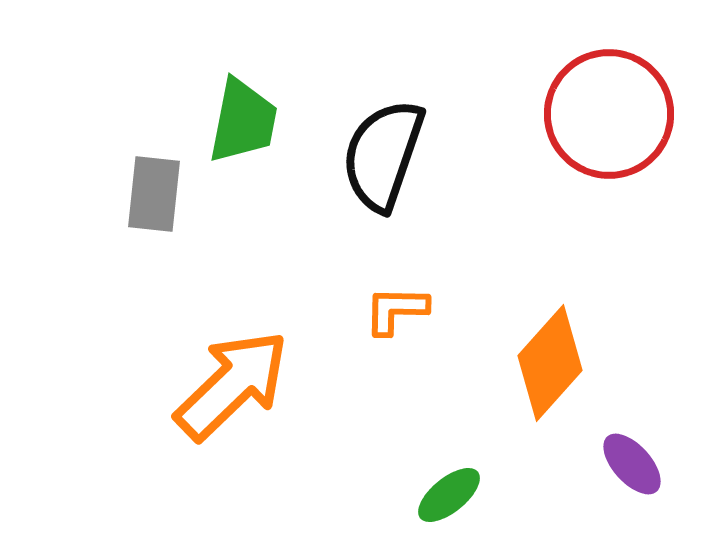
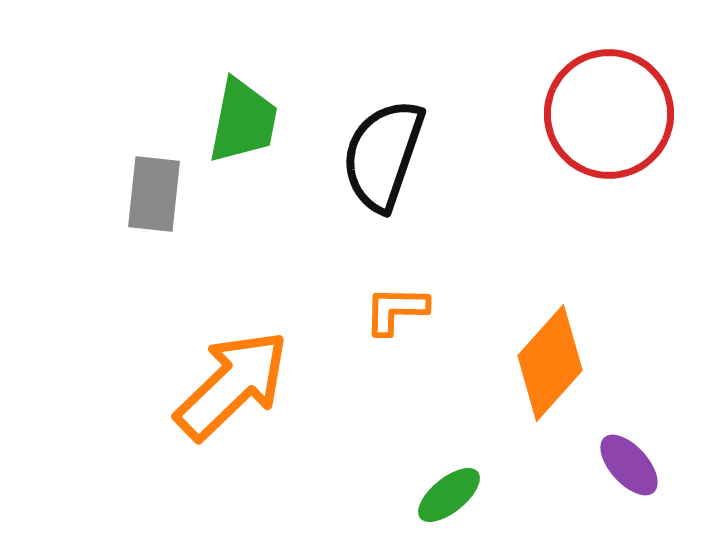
purple ellipse: moved 3 px left, 1 px down
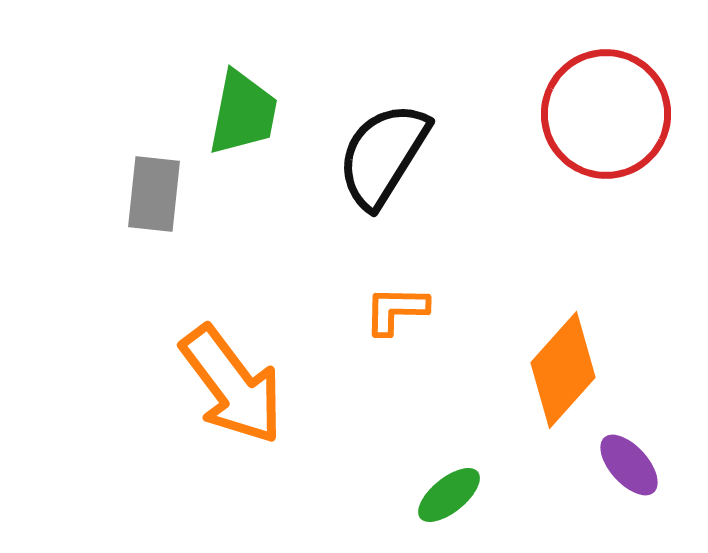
red circle: moved 3 px left
green trapezoid: moved 8 px up
black semicircle: rotated 13 degrees clockwise
orange diamond: moved 13 px right, 7 px down
orange arrow: rotated 97 degrees clockwise
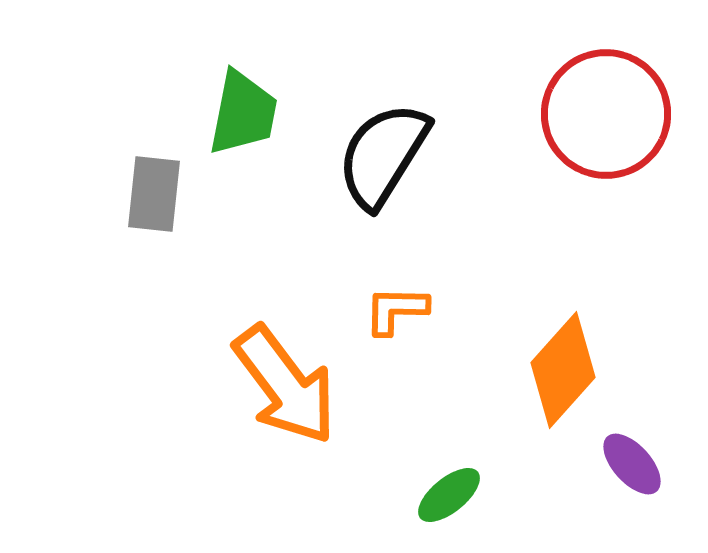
orange arrow: moved 53 px right
purple ellipse: moved 3 px right, 1 px up
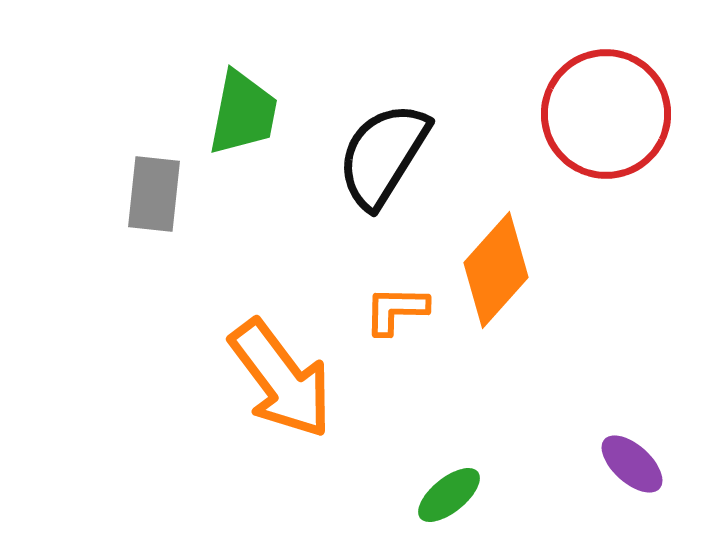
orange diamond: moved 67 px left, 100 px up
orange arrow: moved 4 px left, 6 px up
purple ellipse: rotated 6 degrees counterclockwise
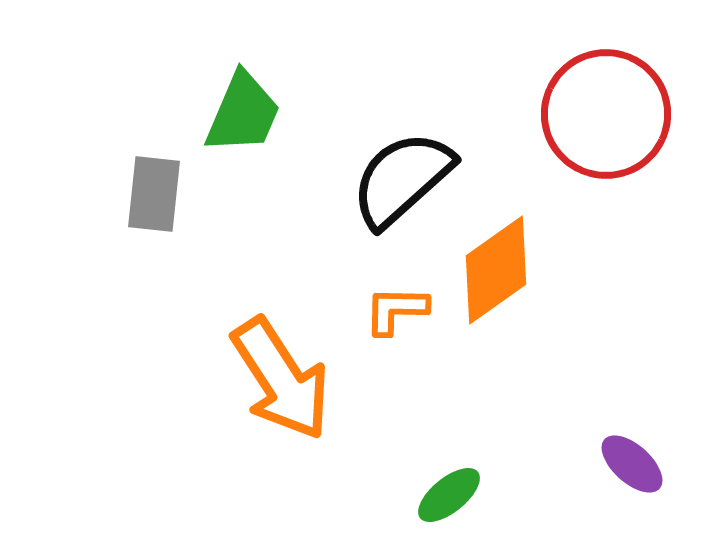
green trapezoid: rotated 12 degrees clockwise
black semicircle: moved 19 px right, 24 px down; rotated 16 degrees clockwise
orange diamond: rotated 13 degrees clockwise
orange arrow: rotated 4 degrees clockwise
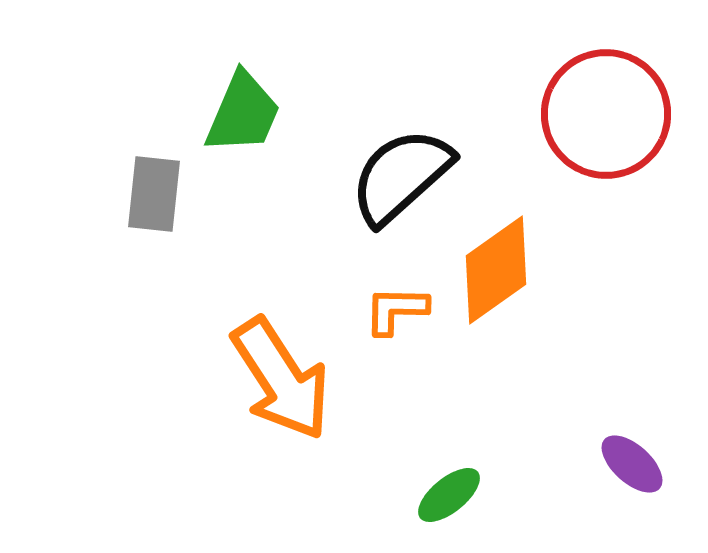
black semicircle: moved 1 px left, 3 px up
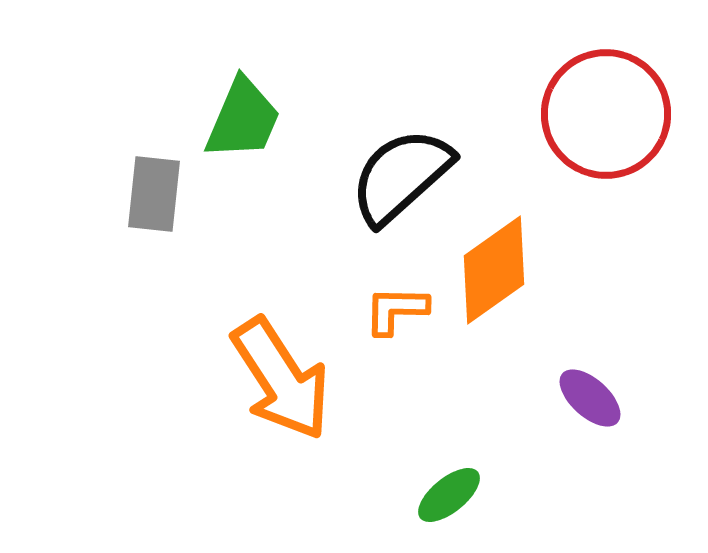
green trapezoid: moved 6 px down
orange diamond: moved 2 px left
purple ellipse: moved 42 px left, 66 px up
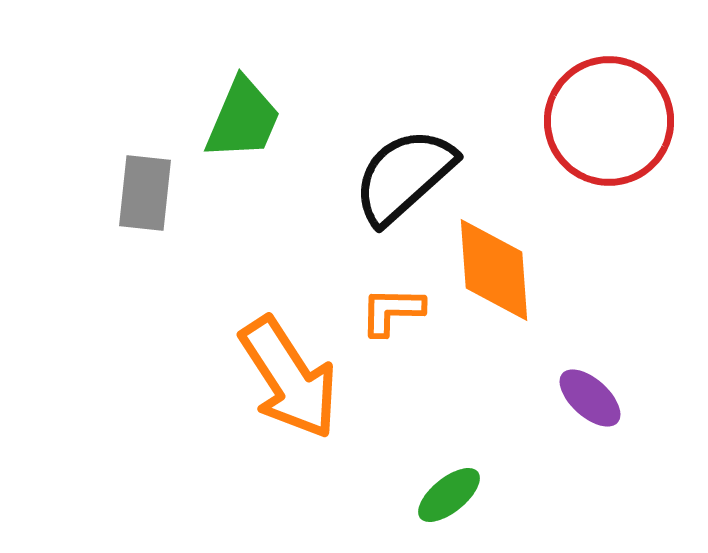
red circle: moved 3 px right, 7 px down
black semicircle: moved 3 px right
gray rectangle: moved 9 px left, 1 px up
orange diamond: rotated 59 degrees counterclockwise
orange L-shape: moved 4 px left, 1 px down
orange arrow: moved 8 px right, 1 px up
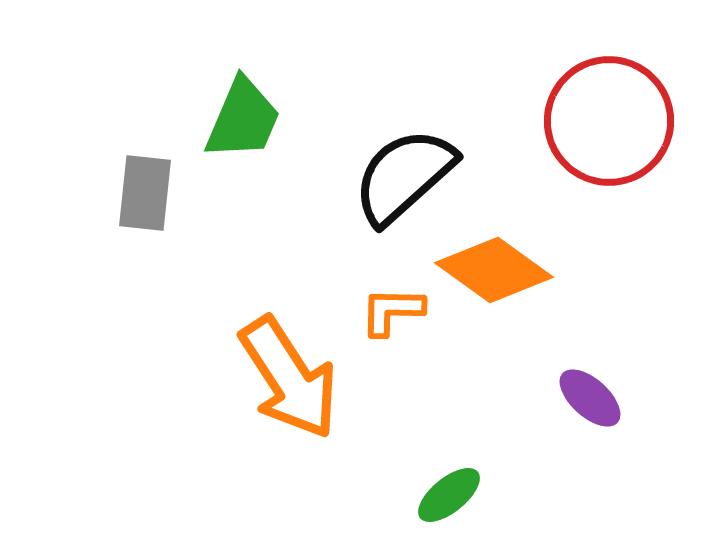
orange diamond: rotated 50 degrees counterclockwise
